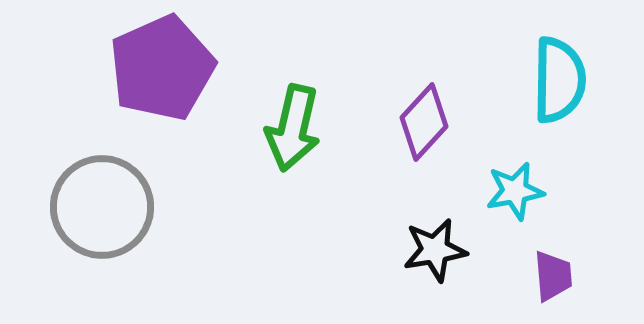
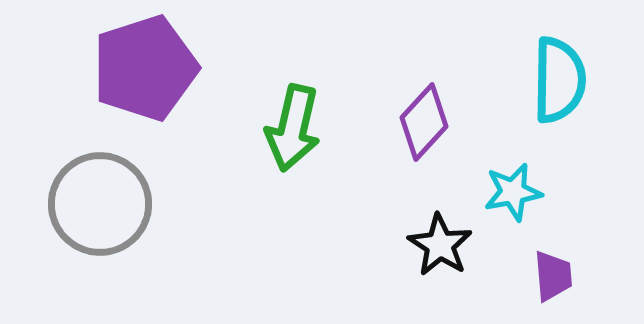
purple pentagon: moved 17 px left; rotated 6 degrees clockwise
cyan star: moved 2 px left, 1 px down
gray circle: moved 2 px left, 3 px up
black star: moved 5 px right, 5 px up; rotated 30 degrees counterclockwise
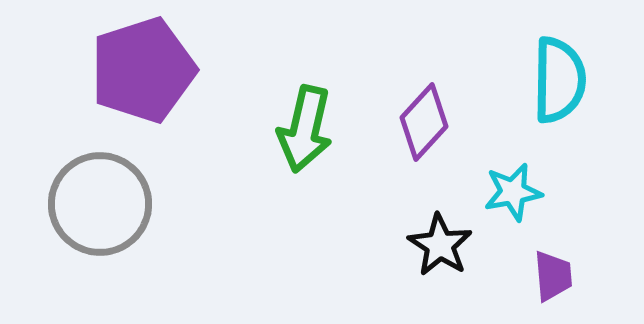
purple pentagon: moved 2 px left, 2 px down
green arrow: moved 12 px right, 1 px down
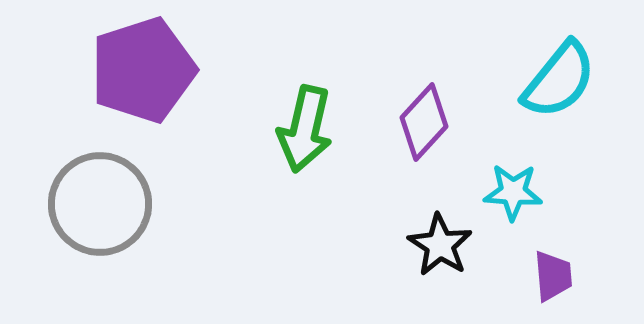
cyan semicircle: rotated 38 degrees clockwise
cyan star: rotated 14 degrees clockwise
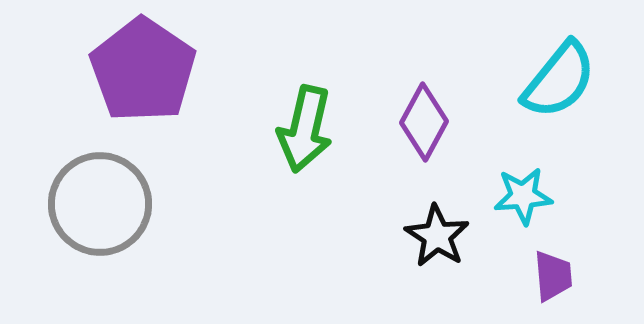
purple pentagon: rotated 20 degrees counterclockwise
purple diamond: rotated 14 degrees counterclockwise
cyan star: moved 10 px right, 4 px down; rotated 8 degrees counterclockwise
black star: moved 3 px left, 9 px up
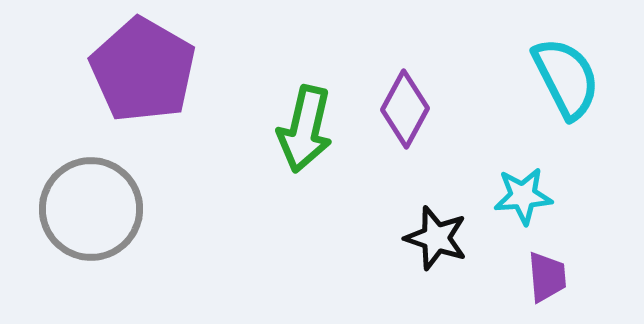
purple pentagon: rotated 4 degrees counterclockwise
cyan semicircle: moved 7 px right, 2 px up; rotated 66 degrees counterclockwise
purple diamond: moved 19 px left, 13 px up
gray circle: moved 9 px left, 5 px down
black star: moved 1 px left, 2 px down; rotated 14 degrees counterclockwise
purple trapezoid: moved 6 px left, 1 px down
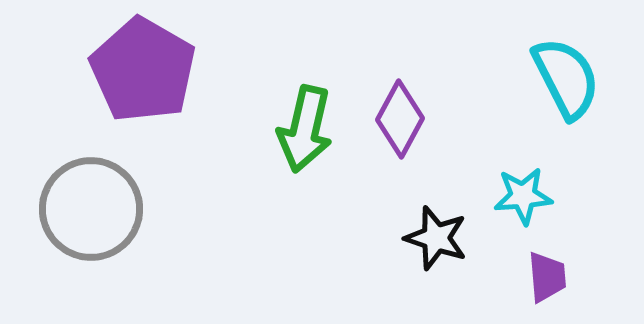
purple diamond: moved 5 px left, 10 px down
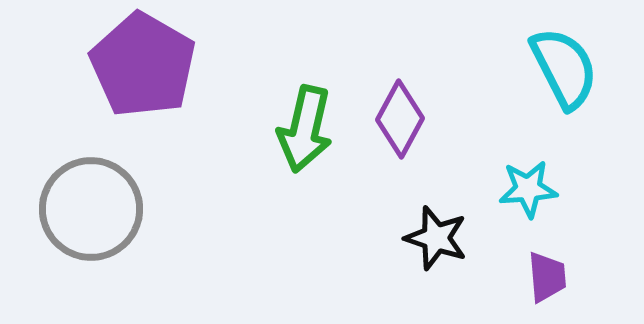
purple pentagon: moved 5 px up
cyan semicircle: moved 2 px left, 10 px up
cyan star: moved 5 px right, 7 px up
